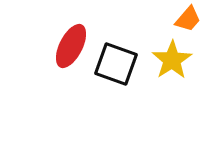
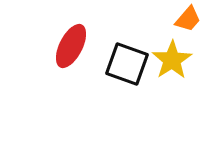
black square: moved 11 px right
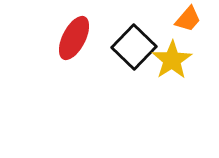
red ellipse: moved 3 px right, 8 px up
black square: moved 7 px right, 17 px up; rotated 24 degrees clockwise
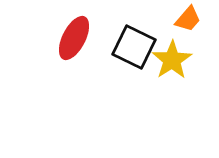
black square: rotated 18 degrees counterclockwise
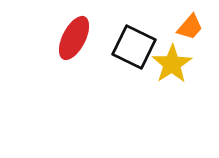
orange trapezoid: moved 2 px right, 8 px down
yellow star: moved 4 px down
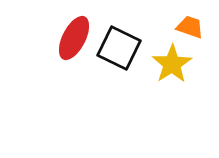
orange trapezoid: rotated 112 degrees counterclockwise
black square: moved 15 px left, 1 px down
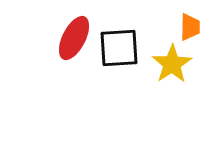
orange trapezoid: rotated 72 degrees clockwise
black square: rotated 30 degrees counterclockwise
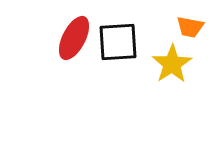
orange trapezoid: rotated 100 degrees clockwise
black square: moved 1 px left, 6 px up
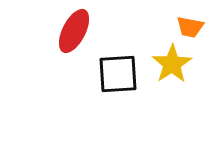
red ellipse: moved 7 px up
black square: moved 32 px down
